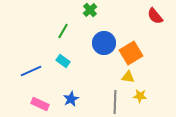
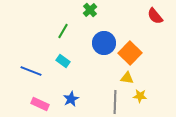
orange square: moved 1 px left; rotated 15 degrees counterclockwise
blue line: rotated 45 degrees clockwise
yellow triangle: moved 1 px left, 1 px down
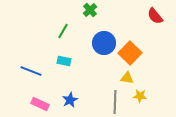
cyan rectangle: moved 1 px right; rotated 24 degrees counterclockwise
blue star: moved 1 px left, 1 px down
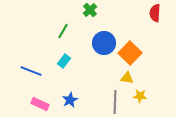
red semicircle: moved 3 px up; rotated 42 degrees clockwise
cyan rectangle: rotated 64 degrees counterclockwise
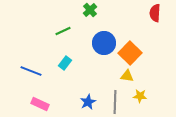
green line: rotated 35 degrees clockwise
cyan rectangle: moved 1 px right, 2 px down
yellow triangle: moved 2 px up
blue star: moved 18 px right, 2 px down
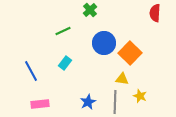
blue line: rotated 40 degrees clockwise
yellow triangle: moved 5 px left, 3 px down
yellow star: rotated 16 degrees clockwise
pink rectangle: rotated 30 degrees counterclockwise
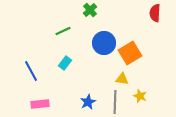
orange square: rotated 15 degrees clockwise
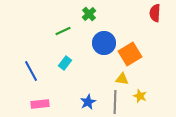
green cross: moved 1 px left, 4 px down
orange square: moved 1 px down
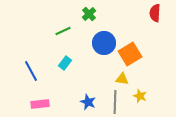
blue star: rotated 21 degrees counterclockwise
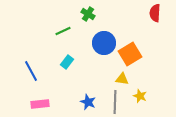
green cross: moved 1 px left; rotated 16 degrees counterclockwise
cyan rectangle: moved 2 px right, 1 px up
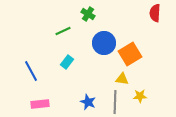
yellow star: rotated 24 degrees counterclockwise
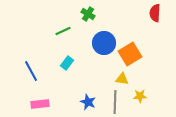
cyan rectangle: moved 1 px down
